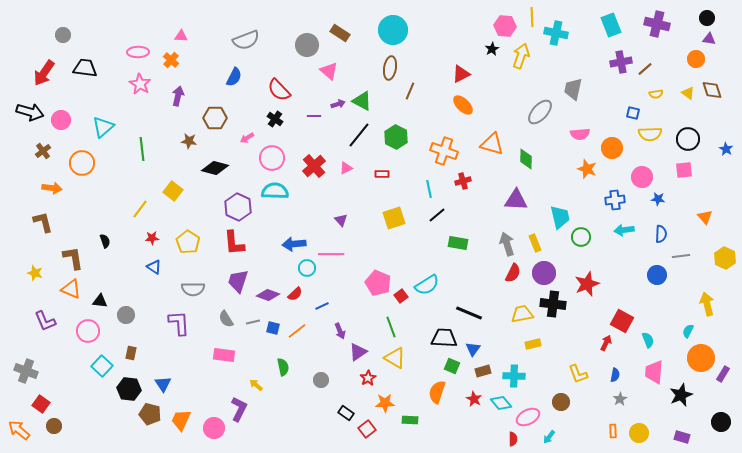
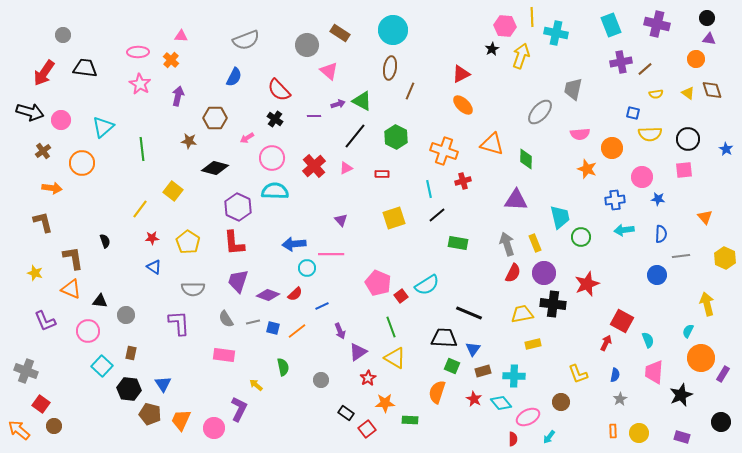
black line at (359, 135): moved 4 px left, 1 px down
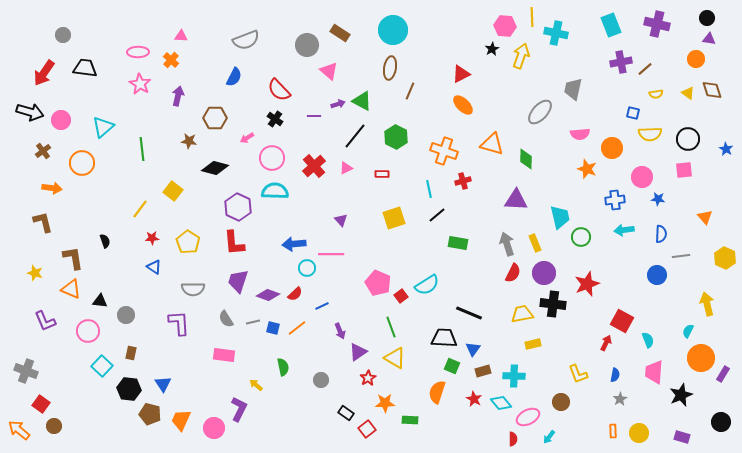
orange line at (297, 331): moved 3 px up
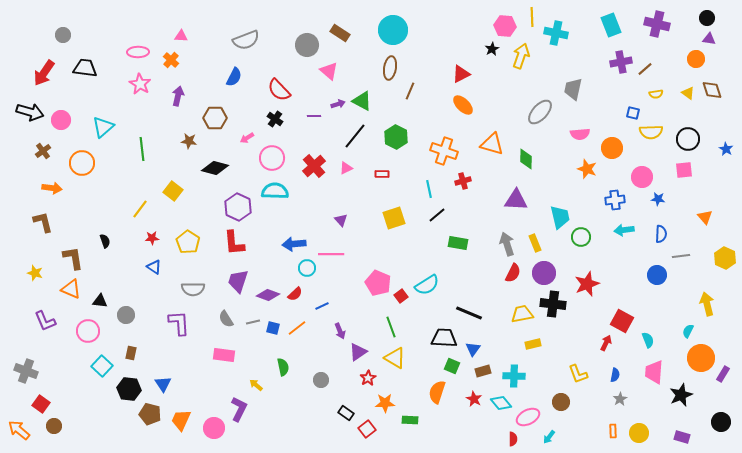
yellow semicircle at (650, 134): moved 1 px right, 2 px up
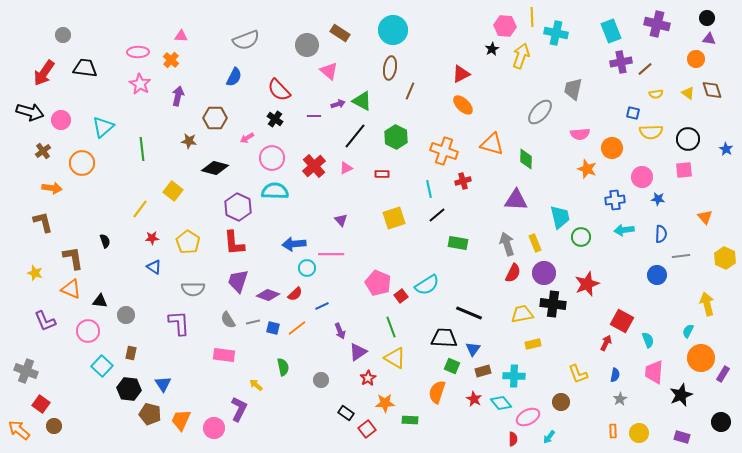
cyan rectangle at (611, 25): moved 6 px down
gray semicircle at (226, 319): moved 2 px right, 1 px down
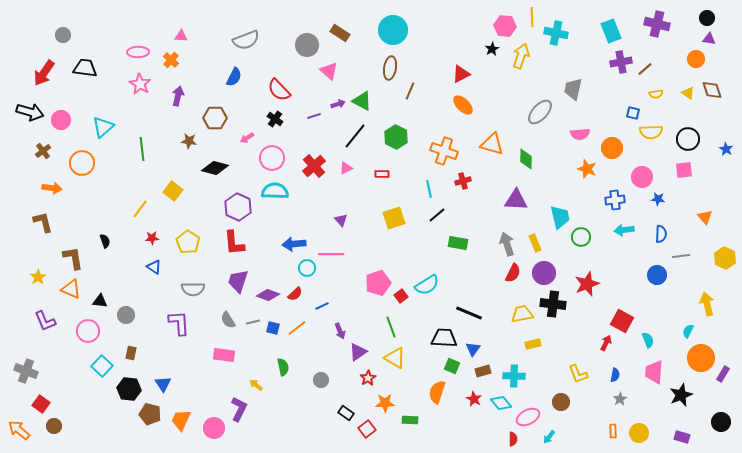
purple line at (314, 116): rotated 16 degrees counterclockwise
yellow star at (35, 273): moved 3 px right, 4 px down; rotated 21 degrees clockwise
pink pentagon at (378, 283): rotated 30 degrees clockwise
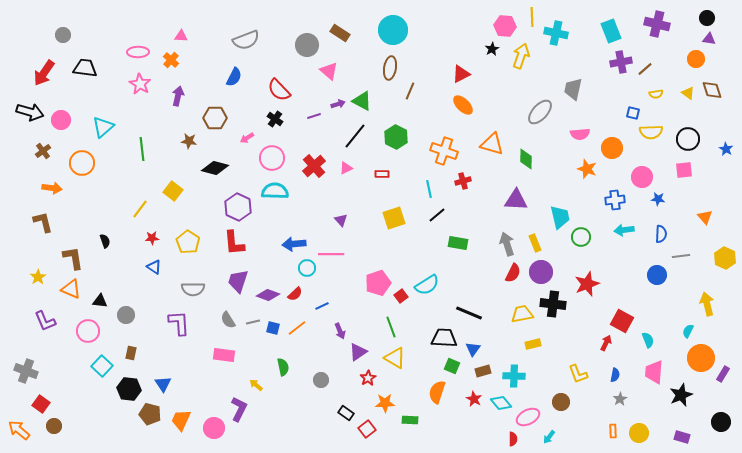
purple circle at (544, 273): moved 3 px left, 1 px up
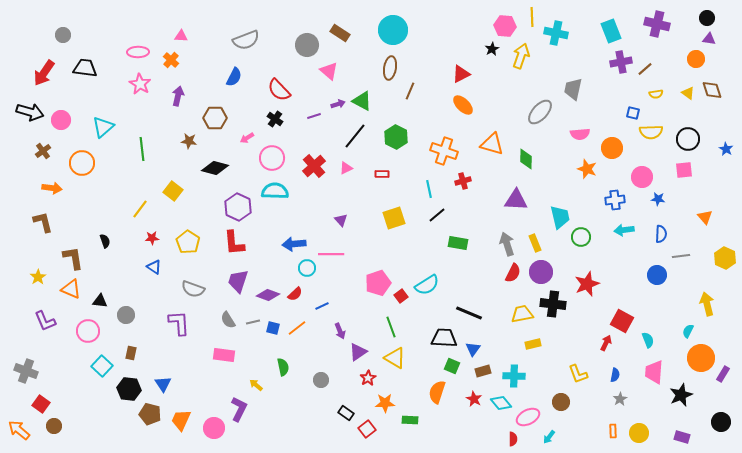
gray semicircle at (193, 289): rotated 20 degrees clockwise
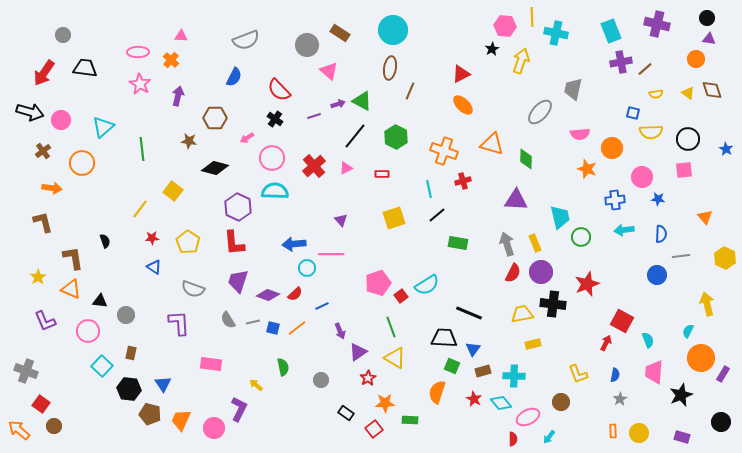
yellow arrow at (521, 56): moved 5 px down
pink rectangle at (224, 355): moved 13 px left, 9 px down
red square at (367, 429): moved 7 px right
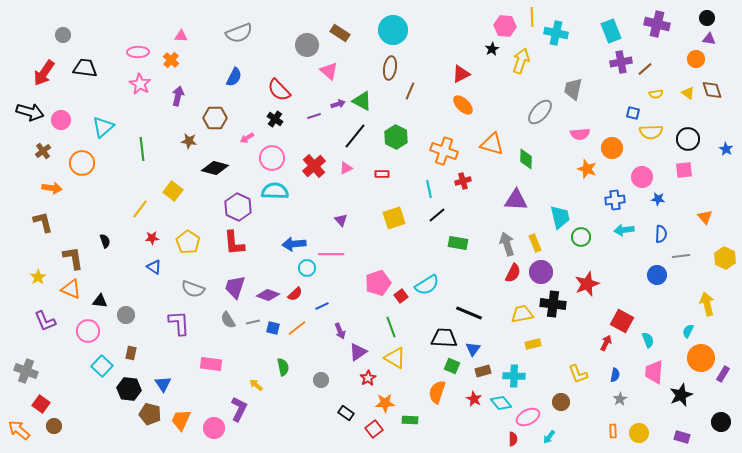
gray semicircle at (246, 40): moved 7 px left, 7 px up
purple trapezoid at (238, 281): moved 3 px left, 6 px down
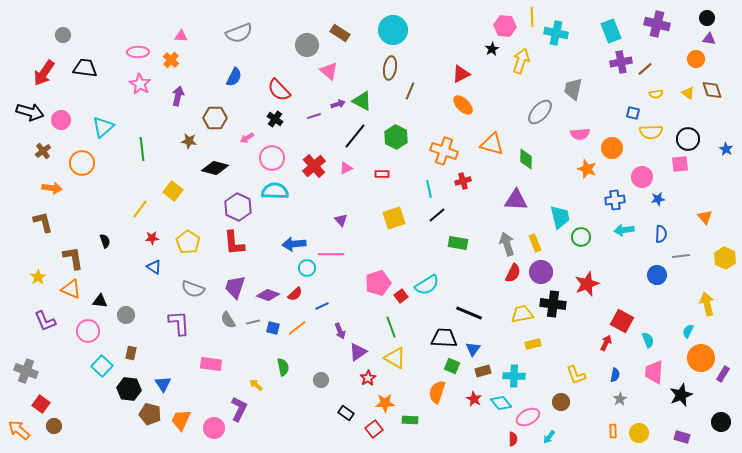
pink square at (684, 170): moved 4 px left, 6 px up
blue star at (658, 199): rotated 16 degrees counterclockwise
yellow L-shape at (578, 374): moved 2 px left, 1 px down
